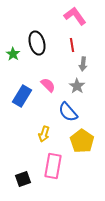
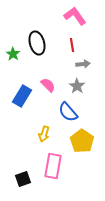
gray arrow: rotated 104 degrees counterclockwise
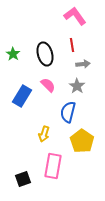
black ellipse: moved 8 px right, 11 px down
blue semicircle: rotated 55 degrees clockwise
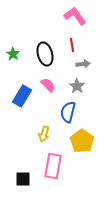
black square: rotated 21 degrees clockwise
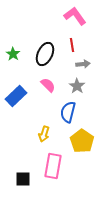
black ellipse: rotated 40 degrees clockwise
blue rectangle: moved 6 px left; rotated 15 degrees clockwise
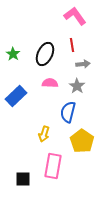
pink semicircle: moved 2 px right, 2 px up; rotated 42 degrees counterclockwise
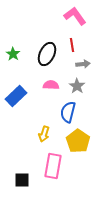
black ellipse: moved 2 px right
pink semicircle: moved 1 px right, 2 px down
yellow pentagon: moved 4 px left
black square: moved 1 px left, 1 px down
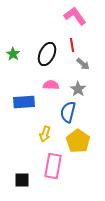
gray arrow: rotated 48 degrees clockwise
gray star: moved 1 px right, 3 px down
blue rectangle: moved 8 px right, 6 px down; rotated 40 degrees clockwise
yellow arrow: moved 1 px right
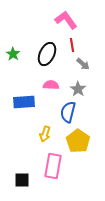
pink L-shape: moved 9 px left, 4 px down
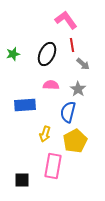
green star: rotated 24 degrees clockwise
blue rectangle: moved 1 px right, 3 px down
yellow pentagon: moved 3 px left; rotated 10 degrees clockwise
